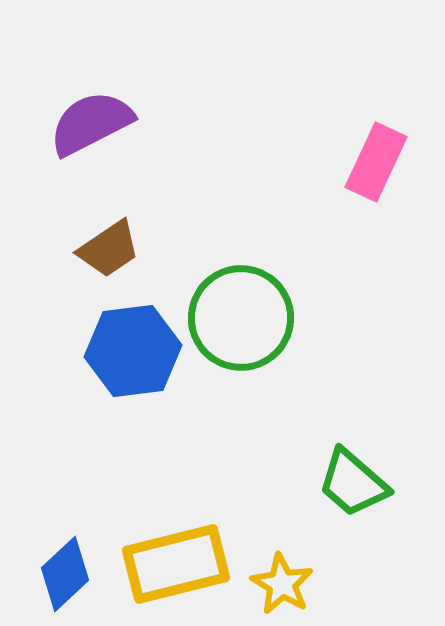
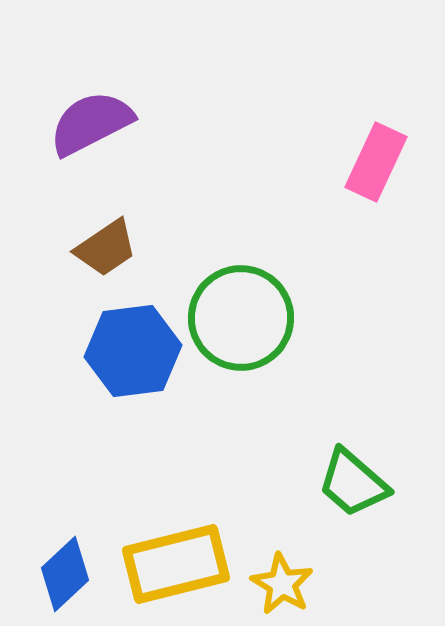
brown trapezoid: moved 3 px left, 1 px up
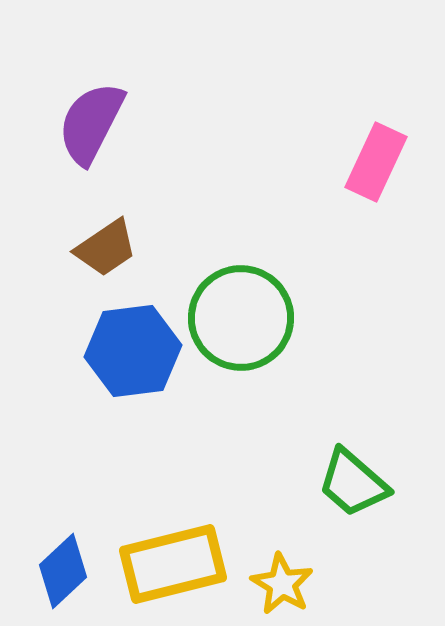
purple semicircle: rotated 36 degrees counterclockwise
yellow rectangle: moved 3 px left
blue diamond: moved 2 px left, 3 px up
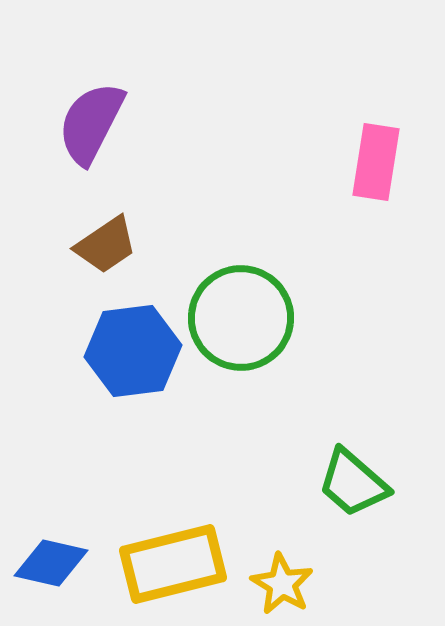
pink rectangle: rotated 16 degrees counterclockwise
brown trapezoid: moved 3 px up
blue diamond: moved 12 px left, 8 px up; rotated 56 degrees clockwise
